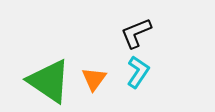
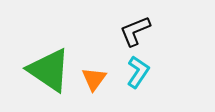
black L-shape: moved 1 px left, 2 px up
green triangle: moved 11 px up
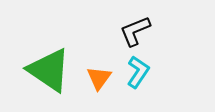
orange triangle: moved 5 px right, 1 px up
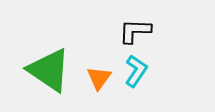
black L-shape: rotated 24 degrees clockwise
cyan L-shape: moved 2 px left, 1 px up
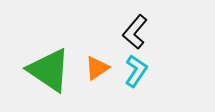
black L-shape: moved 1 px down; rotated 52 degrees counterclockwise
orange triangle: moved 2 px left, 10 px up; rotated 20 degrees clockwise
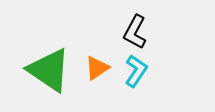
black L-shape: rotated 12 degrees counterclockwise
